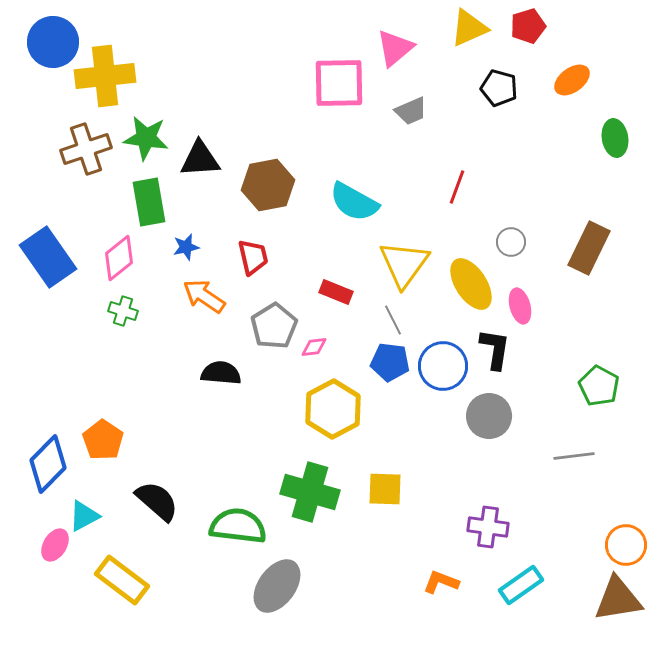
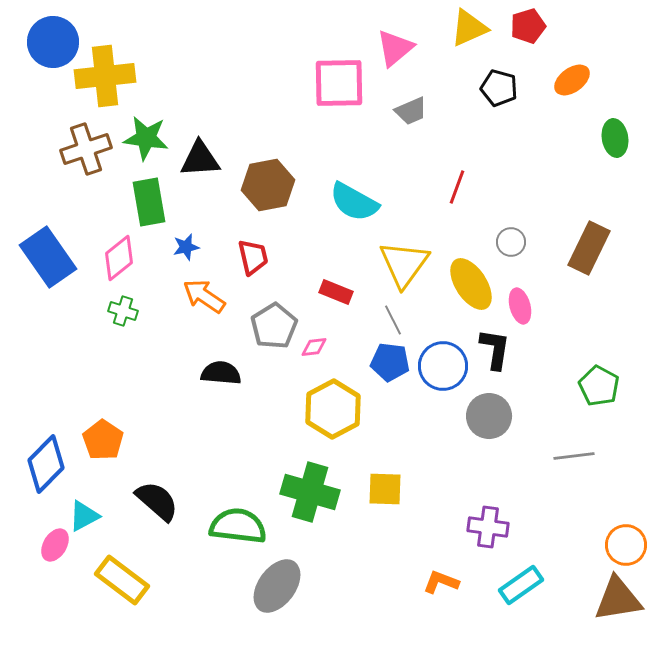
blue diamond at (48, 464): moved 2 px left
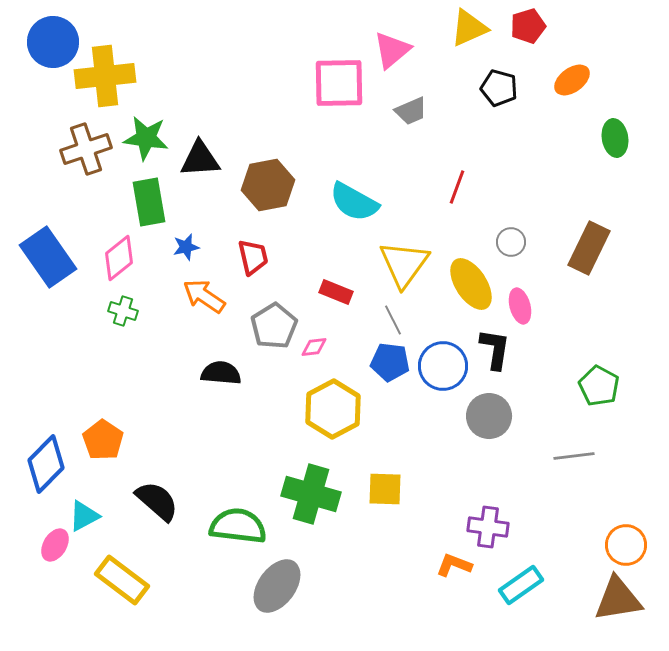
pink triangle at (395, 48): moved 3 px left, 2 px down
green cross at (310, 492): moved 1 px right, 2 px down
orange L-shape at (441, 582): moved 13 px right, 17 px up
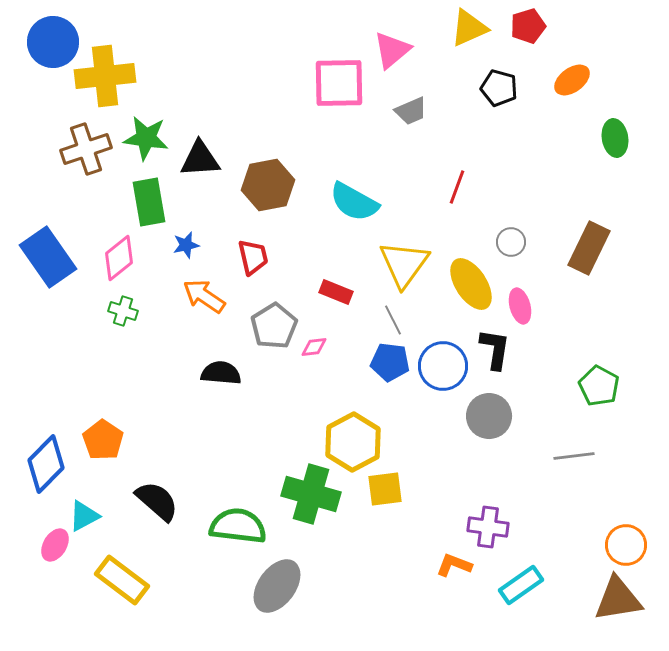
blue star at (186, 247): moved 2 px up
yellow hexagon at (333, 409): moved 20 px right, 33 px down
yellow square at (385, 489): rotated 9 degrees counterclockwise
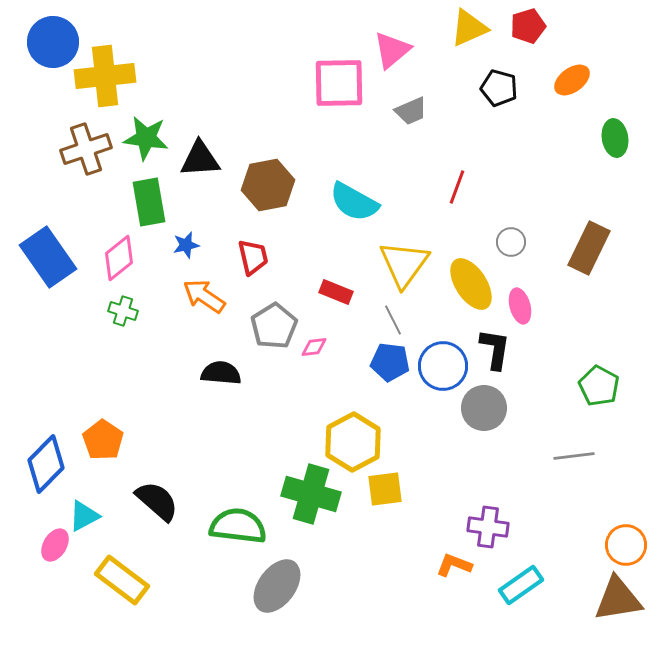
gray circle at (489, 416): moved 5 px left, 8 px up
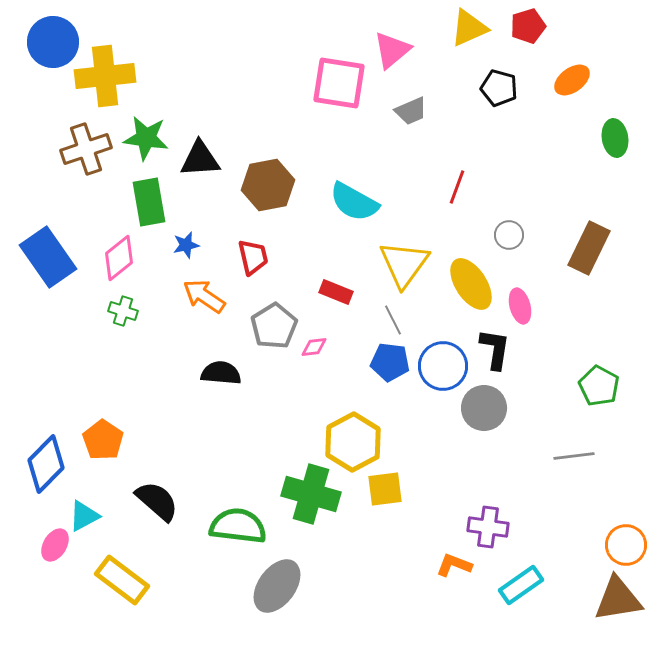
pink square at (339, 83): rotated 10 degrees clockwise
gray circle at (511, 242): moved 2 px left, 7 px up
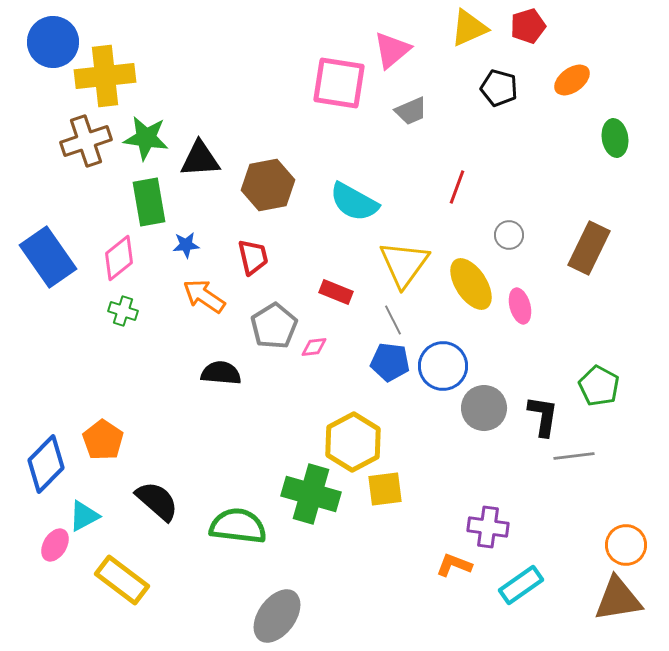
brown cross at (86, 149): moved 8 px up
blue star at (186, 245): rotated 8 degrees clockwise
black L-shape at (495, 349): moved 48 px right, 67 px down
gray ellipse at (277, 586): moved 30 px down
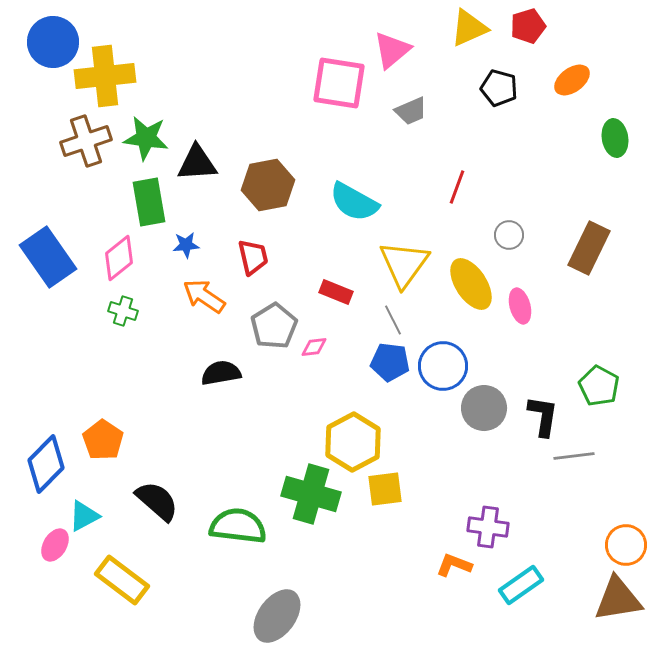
black triangle at (200, 159): moved 3 px left, 4 px down
black semicircle at (221, 373): rotated 15 degrees counterclockwise
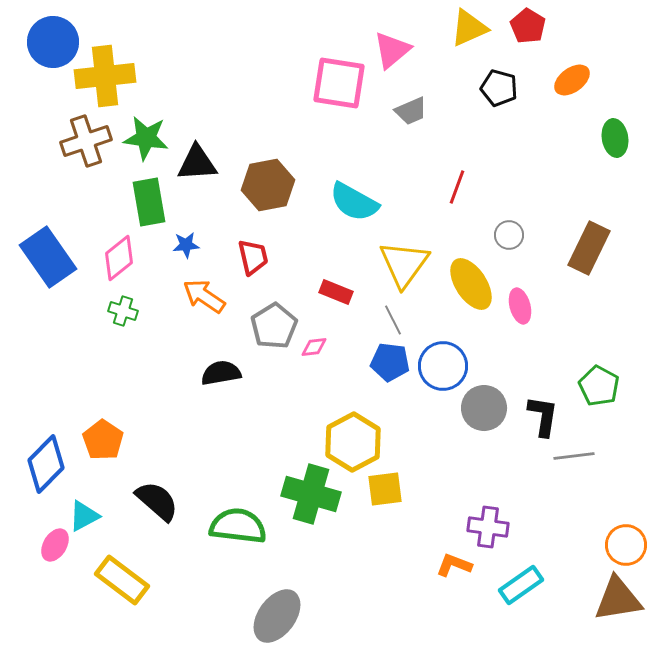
red pentagon at (528, 26): rotated 24 degrees counterclockwise
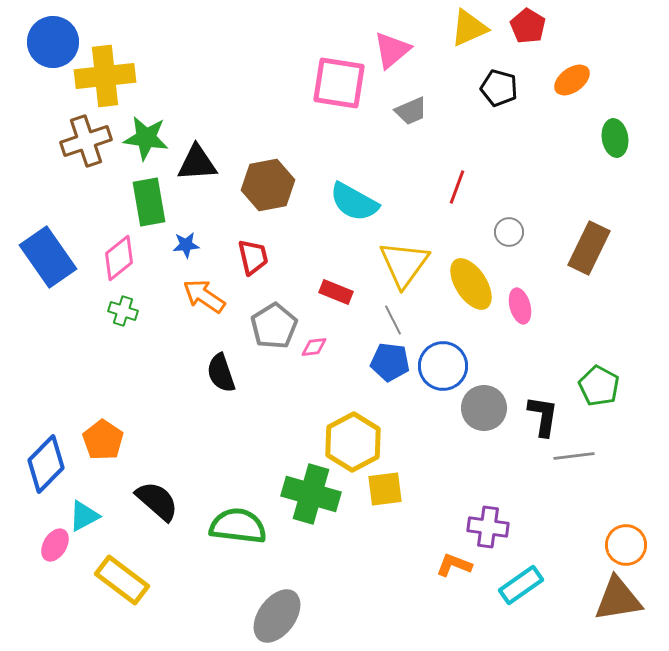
gray circle at (509, 235): moved 3 px up
black semicircle at (221, 373): rotated 99 degrees counterclockwise
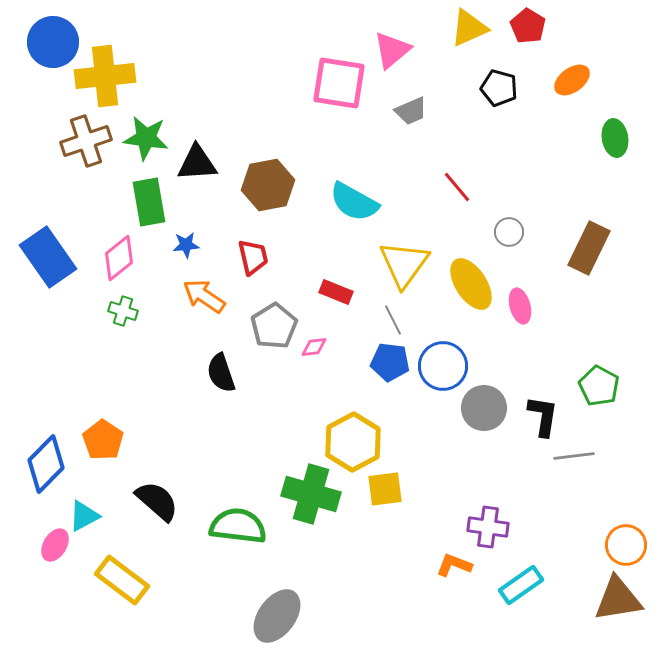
red line at (457, 187): rotated 60 degrees counterclockwise
